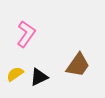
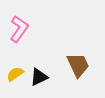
pink L-shape: moved 7 px left, 5 px up
brown trapezoid: rotated 60 degrees counterclockwise
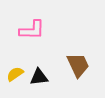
pink L-shape: moved 13 px right, 1 px down; rotated 56 degrees clockwise
black triangle: rotated 18 degrees clockwise
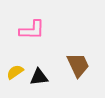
yellow semicircle: moved 2 px up
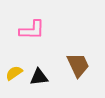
yellow semicircle: moved 1 px left, 1 px down
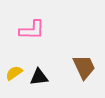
brown trapezoid: moved 6 px right, 2 px down
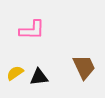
yellow semicircle: moved 1 px right
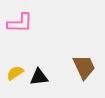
pink L-shape: moved 12 px left, 7 px up
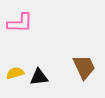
yellow semicircle: rotated 18 degrees clockwise
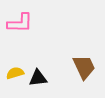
black triangle: moved 1 px left, 1 px down
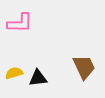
yellow semicircle: moved 1 px left
